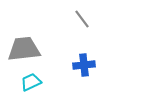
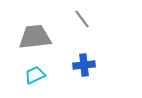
gray trapezoid: moved 11 px right, 12 px up
cyan trapezoid: moved 4 px right, 7 px up
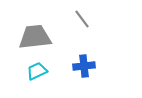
blue cross: moved 1 px down
cyan trapezoid: moved 2 px right, 4 px up
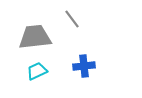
gray line: moved 10 px left
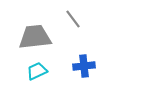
gray line: moved 1 px right
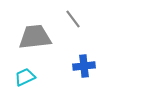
cyan trapezoid: moved 12 px left, 6 px down
